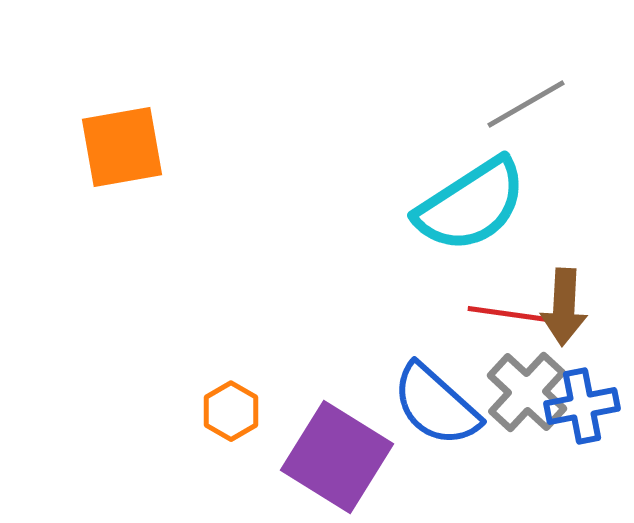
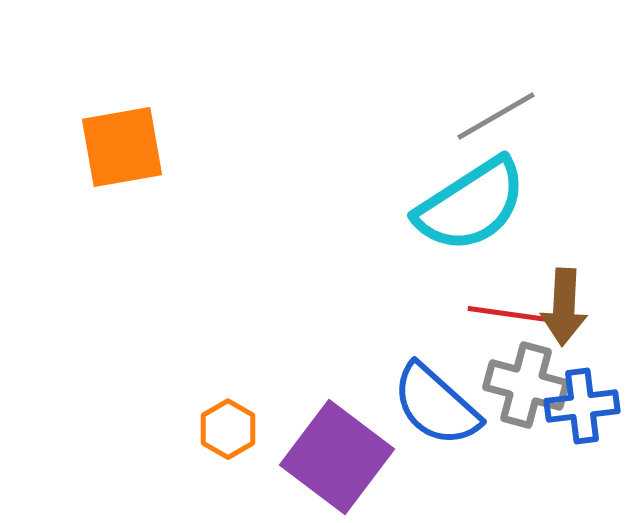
gray line: moved 30 px left, 12 px down
gray cross: moved 1 px left, 7 px up; rotated 28 degrees counterclockwise
blue cross: rotated 4 degrees clockwise
orange hexagon: moved 3 px left, 18 px down
purple square: rotated 5 degrees clockwise
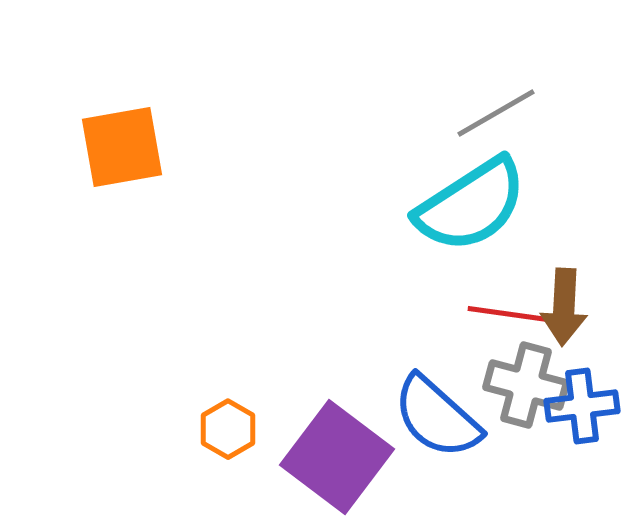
gray line: moved 3 px up
blue semicircle: moved 1 px right, 12 px down
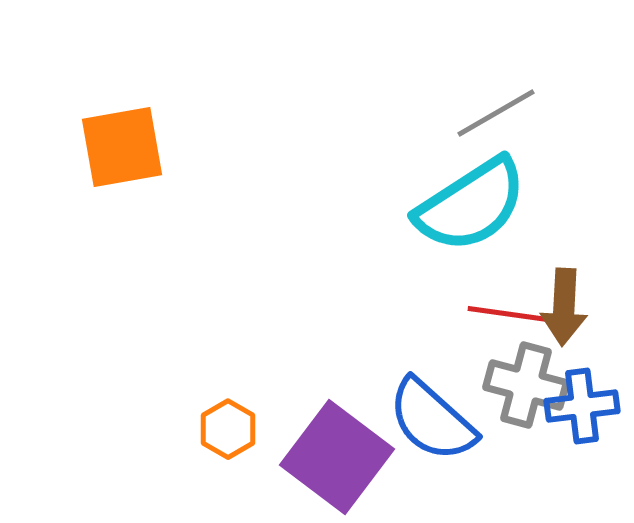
blue semicircle: moved 5 px left, 3 px down
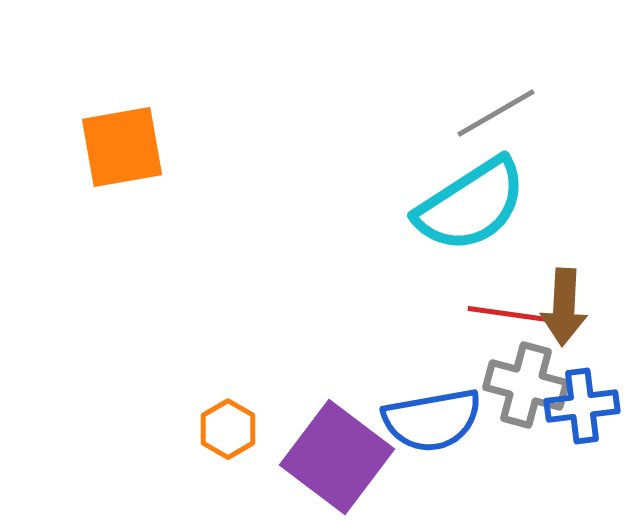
blue semicircle: rotated 52 degrees counterclockwise
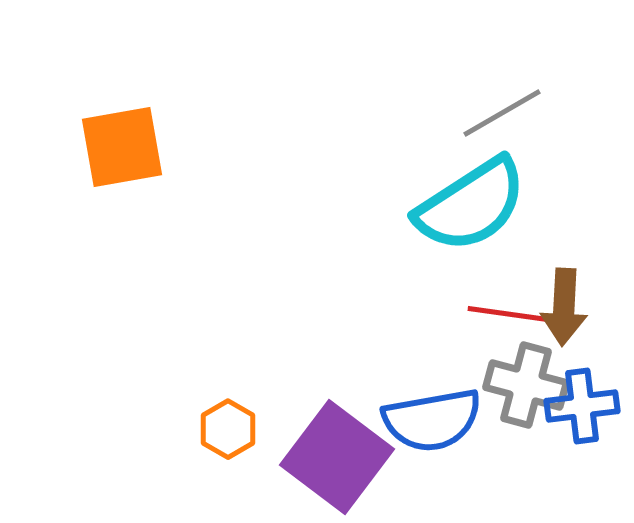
gray line: moved 6 px right
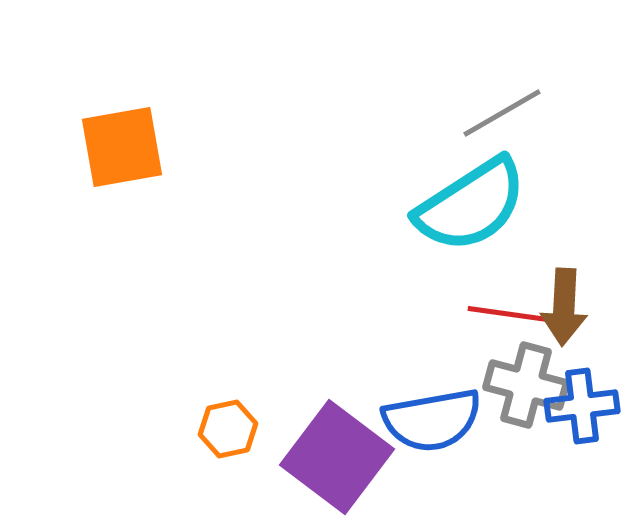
orange hexagon: rotated 18 degrees clockwise
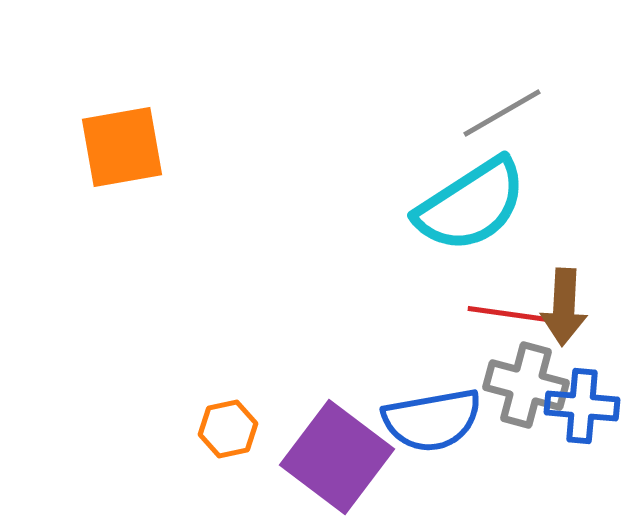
blue cross: rotated 12 degrees clockwise
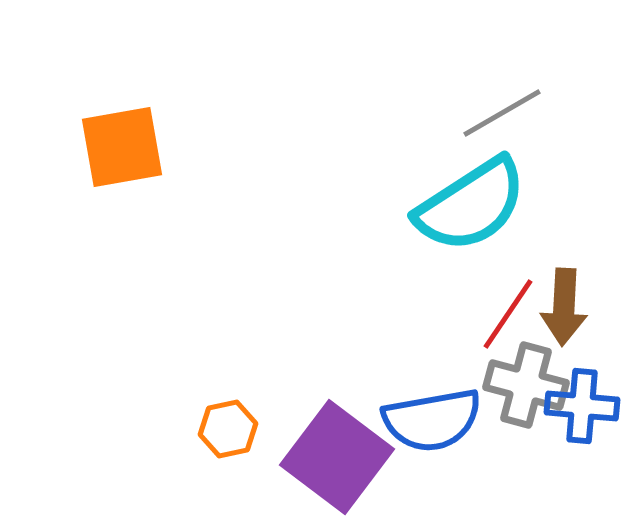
red line: rotated 64 degrees counterclockwise
